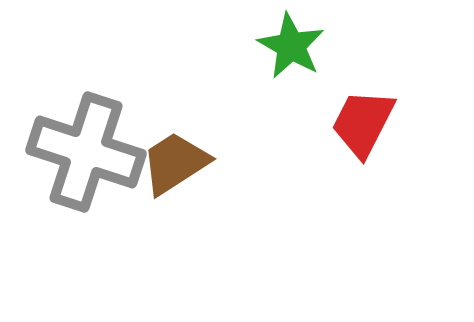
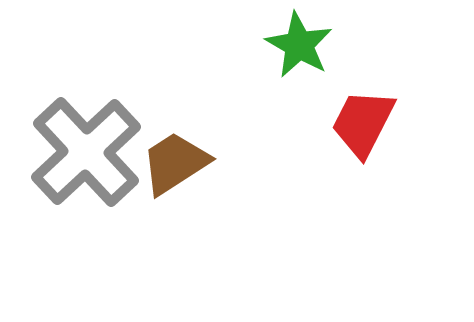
green star: moved 8 px right, 1 px up
gray cross: rotated 29 degrees clockwise
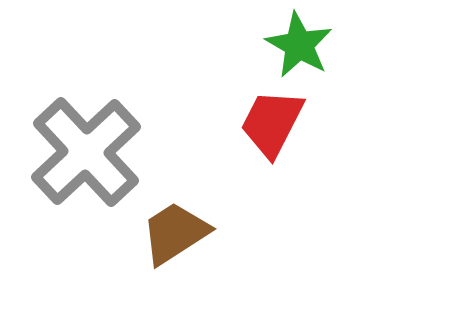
red trapezoid: moved 91 px left
brown trapezoid: moved 70 px down
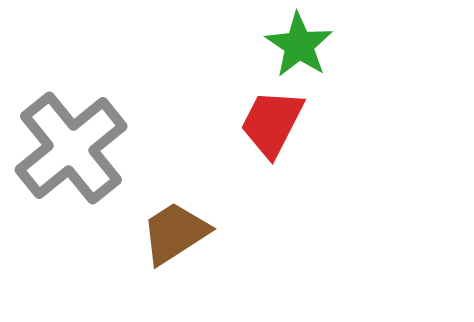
green star: rotated 4 degrees clockwise
gray cross: moved 15 px left, 4 px up; rotated 4 degrees clockwise
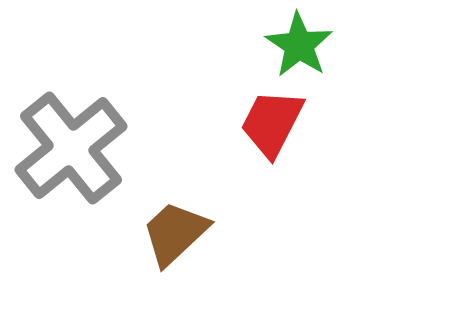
brown trapezoid: rotated 10 degrees counterclockwise
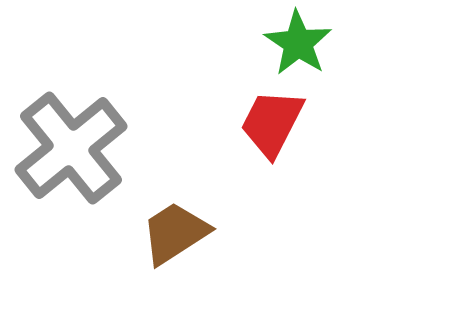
green star: moved 1 px left, 2 px up
brown trapezoid: rotated 10 degrees clockwise
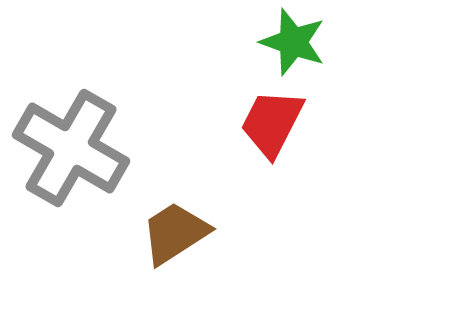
green star: moved 5 px left, 1 px up; rotated 14 degrees counterclockwise
gray cross: rotated 21 degrees counterclockwise
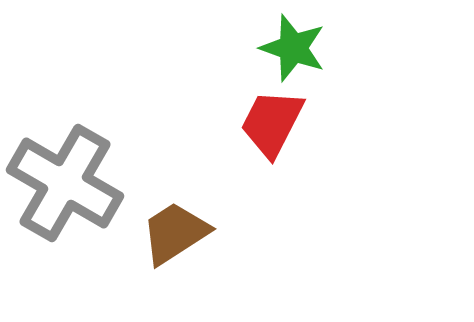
green star: moved 6 px down
gray cross: moved 6 px left, 35 px down
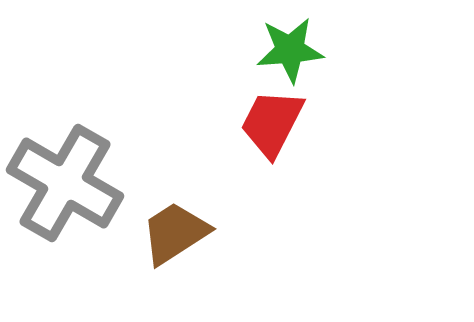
green star: moved 3 px left, 2 px down; rotated 24 degrees counterclockwise
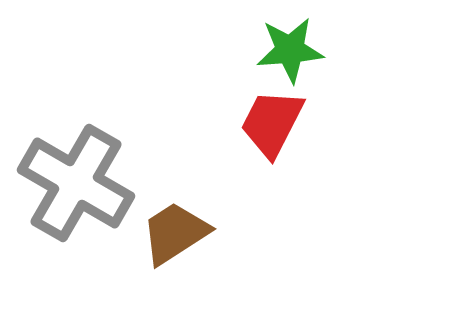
gray cross: moved 11 px right
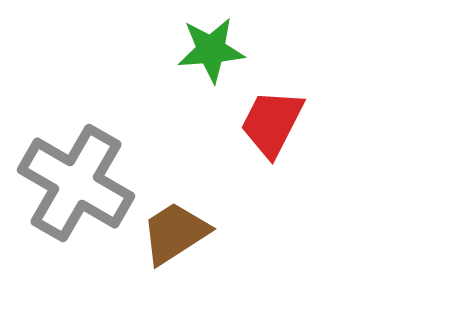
green star: moved 79 px left
